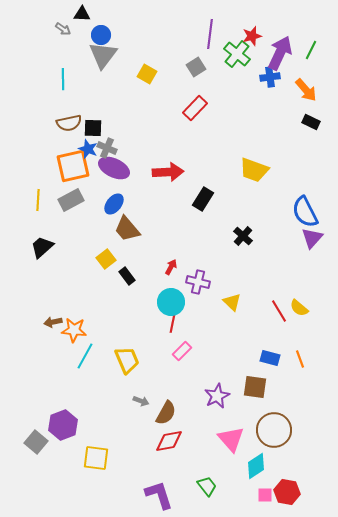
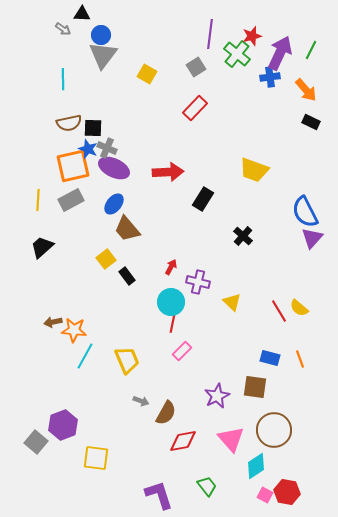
red diamond at (169, 441): moved 14 px right
pink square at (265, 495): rotated 28 degrees clockwise
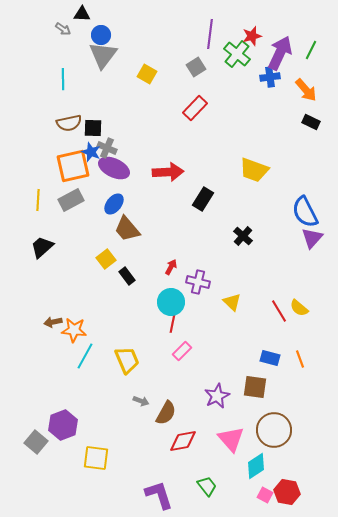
blue star at (88, 149): moved 3 px right, 3 px down
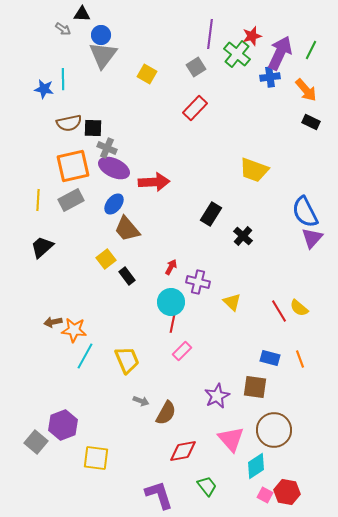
blue star at (91, 152): moved 47 px left, 63 px up; rotated 12 degrees counterclockwise
red arrow at (168, 172): moved 14 px left, 10 px down
black rectangle at (203, 199): moved 8 px right, 15 px down
red diamond at (183, 441): moved 10 px down
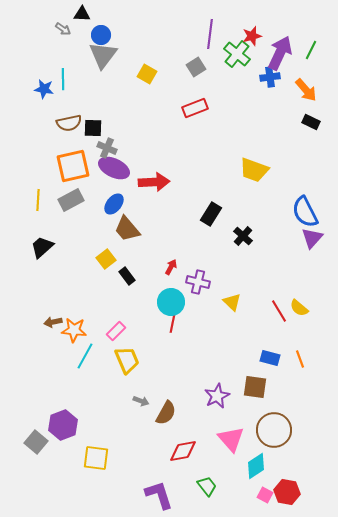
red rectangle at (195, 108): rotated 25 degrees clockwise
pink rectangle at (182, 351): moved 66 px left, 20 px up
